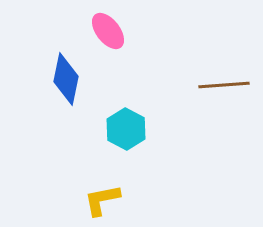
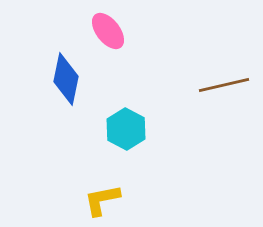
brown line: rotated 9 degrees counterclockwise
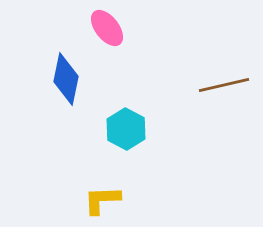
pink ellipse: moved 1 px left, 3 px up
yellow L-shape: rotated 9 degrees clockwise
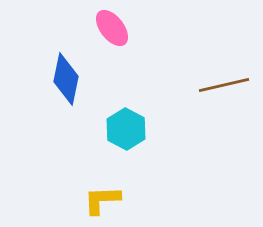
pink ellipse: moved 5 px right
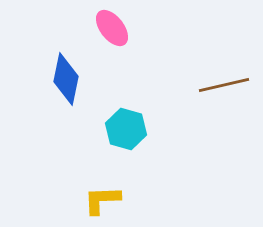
cyan hexagon: rotated 12 degrees counterclockwise
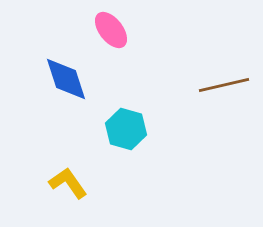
pink ellipse: moved 1 px left, 2 px down
blue diamond: rotated 30 degrees counterclockwise
yellow L-shape: moved 34 px left, 17 px up; rotated 57 degrees clockwise
